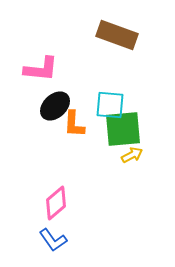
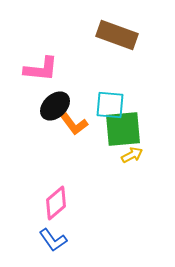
orange L-shape: rotated 40 degrees counterclockwise
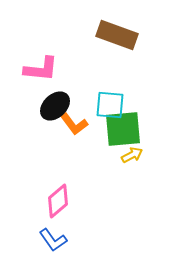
pink diamond: moved 2 px right, 2 px up
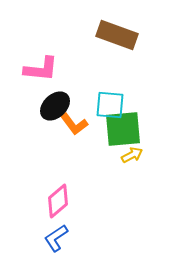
blue L-shape: moved 3 px right, 2 px up; rotated 92 degrees clockwise
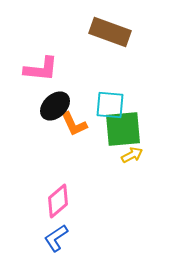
brown rectangle: moved 7 px left, 3 px up
orange L-shape: rotated 12 degrees clockwise
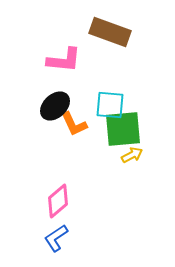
pink L-shape: moved 23 px right, 9 px up
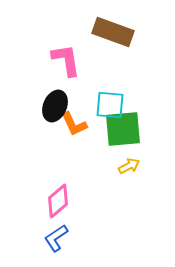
brown rectangle: moved 3 px right
pink L-shape: moved 2 px right; rotated 105 degrees counterclockwise
black ellipse: rotated 24 degrees counterclockwise
yellow arrow: moved 3 px left, 11 px down
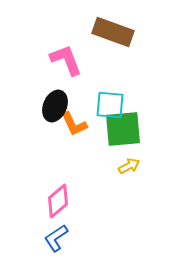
pink L-shape: rotated 12 degrees counterclockwise
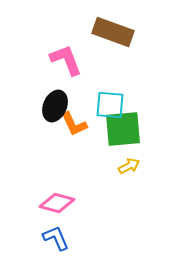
pink diamond: moved 1 px left, 2 px down; rotated 56 degrees clockwise
blue L-shape: rotated 100 degrees clockwise
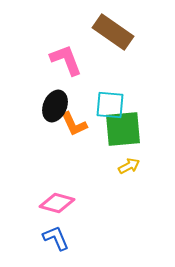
brown rectangle: rotated 15 degrees clockwise
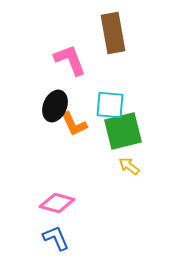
brown rectangle: moved 1 px down; rotated 45 degrees clockwise
pink L-shape: moved 4 px right
green square: moved 2 px down; rotated 9 degrees counterclockwise
yellow arrow: rotated 115 degrees counterclockwise
